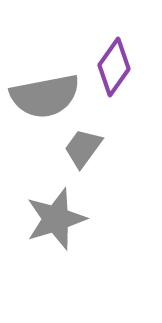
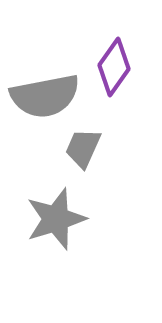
gray trapezoid: rotated 12 degrees counterclockwise
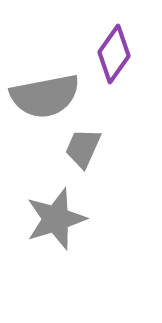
purple diamond: moved 13 px up
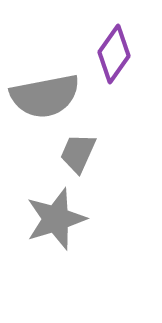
gray trapezoid: moved 5 px left, 5 px down
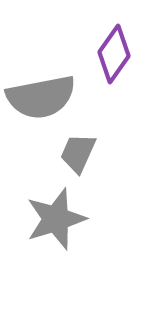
gray semicircle: moved 4 px left, 1 px down
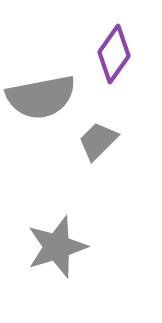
gray trapezoid: moved 20 px right, 12 px up; rotated 21 degrees clockwise
gray star: moved 1 px right, 28 px down
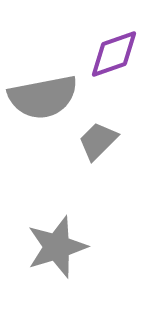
purple diamond: rotated 36 degrees clockwise
gray semicircle: moved 2 px right
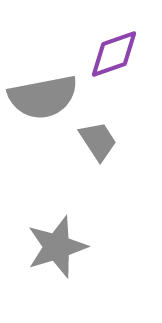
gray trapezoid: rotated 102 degrees clockwise
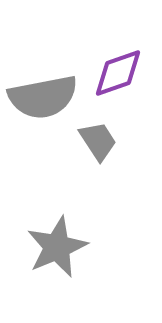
purple diamond: moved 4 px right, 19 px down
gray star: rotated 6 degrees counterclockwise
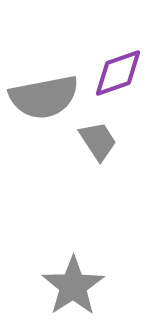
gray semicircle: moved 1 px right
gray star: moved 16 px right, 39 px down; rotated 10 degrees counterclockwise
